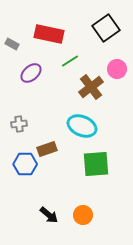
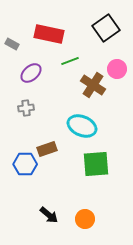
green line: rotated 12 degrees clockwise
brown cross: moved 2 px right, 2 px up; rotated 20 degrees counterclockwise
gray cross: moved 7 px right, 16 px up
orange circle: moved 2 px right, 4 px down
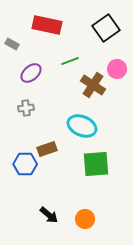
red rectangle: moved 2 px left, 9 px up
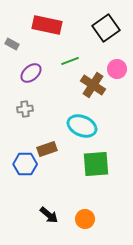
gray cross: moved 1 px left, 1 px down
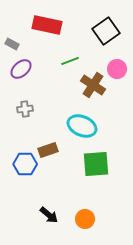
black square: moved 3 px down
purple ellipse: moved 10 px left, 4 px up
brown rectangle: moved 1 px right, 1 px down
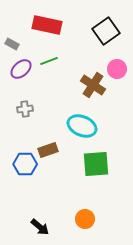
green line: moved 21 px left
black arrow: moved 9 px left, 12 px down
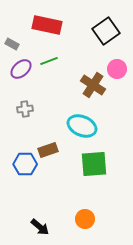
green square: moved 2 px left
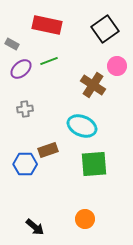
black square: moved 1 px left, 2 px up
pink circle: moved 3 px up
black arrow: moved 5 px left
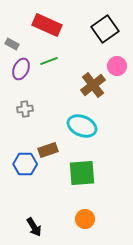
red rectangle: rotated 12 degrees clockwise
purple ellipse: rotated 25 degrees counterclockwise
brown cross: rotated 20 degrees clockwise
green square: moved 12 px left, 9 px down
black arrow: moved 1 px left; rotated 18 degrees clockwise
